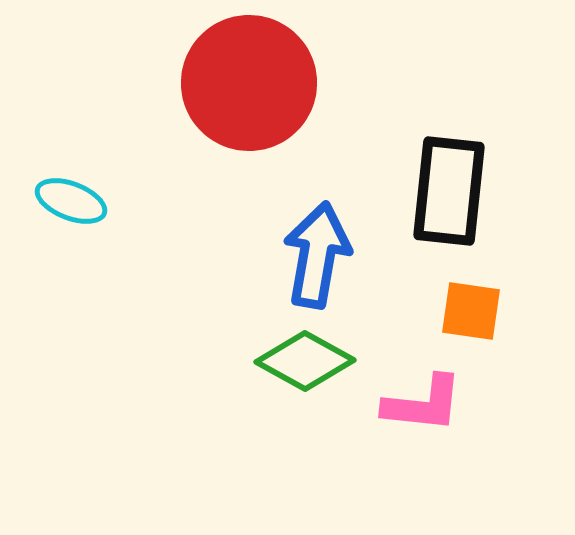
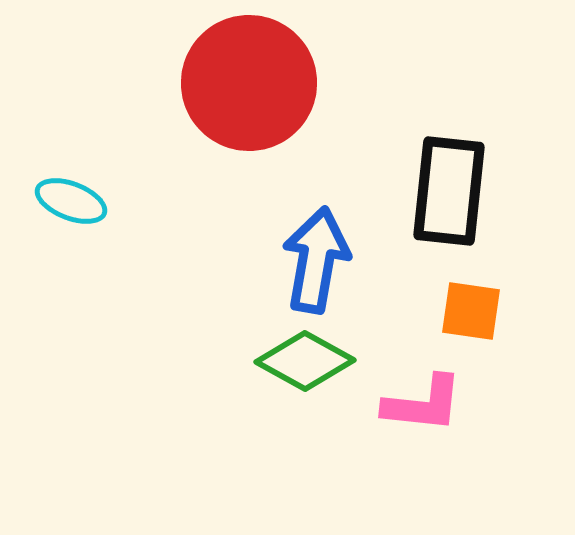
blue arrow: moved 1 px left, 5 px down
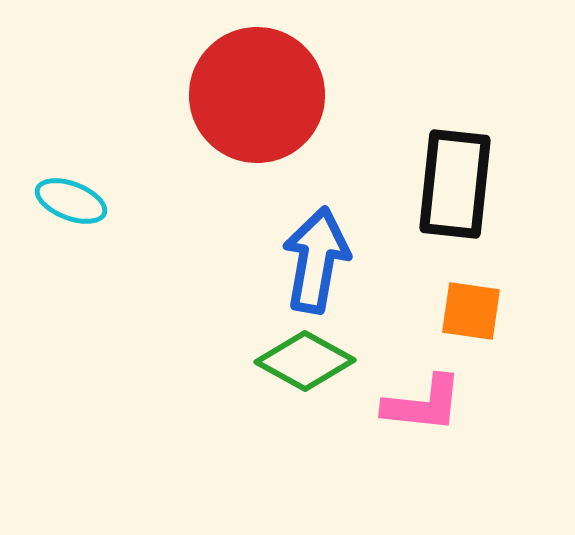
red circle: moved 8 px right, 12 px down
black rectangle: moved 6 px right, 7 px up
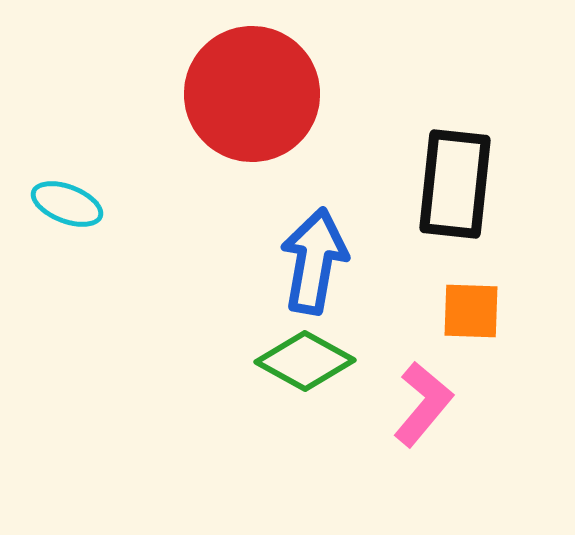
red circle: moved 5 px left, 1 px up
cyan ellipse: moved 4 px left, 3 px down
blue arrow: moved 2 px left, 1 px down
orange square: rotated 6 degrees counterclockwise
pink L-shape: rotated 56 degrees counterclockwise
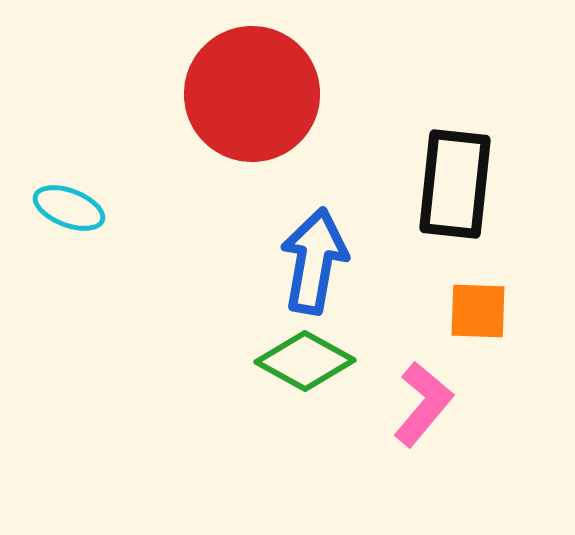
cyan ellipse: moved 2 px right, 4 px down
orange square: moved 7 px right
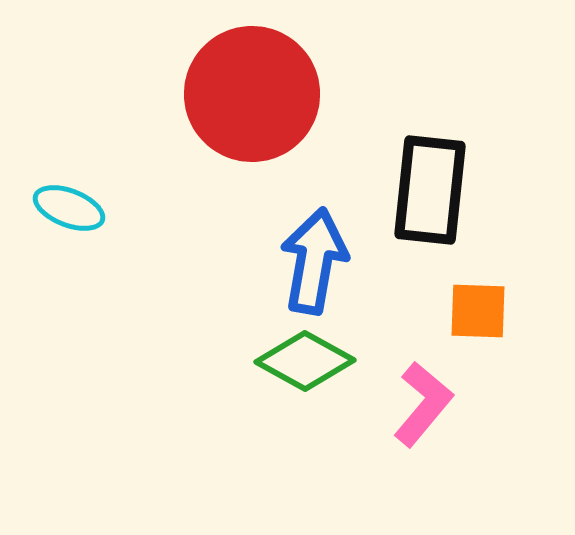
black rectangle: moved 25 px left, 6 px down
